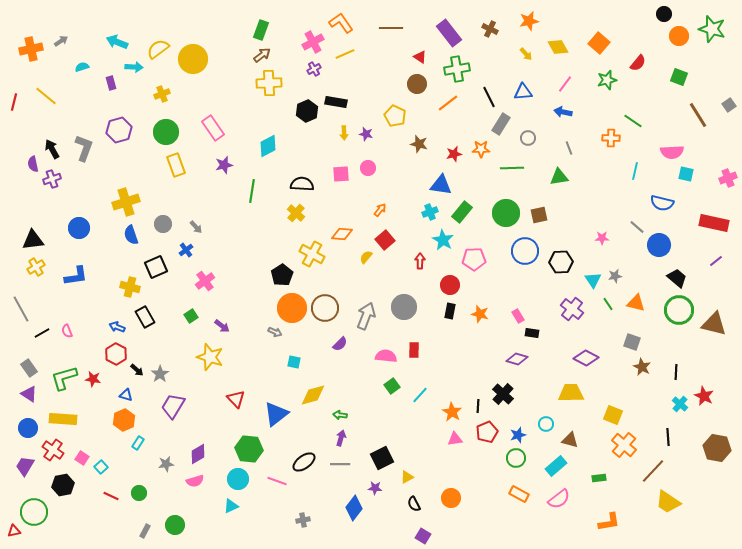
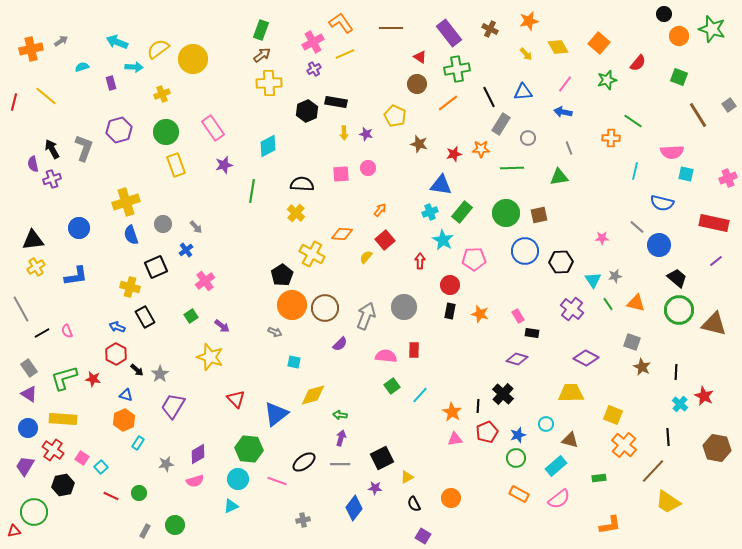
orange circle at (292, 308): moved 3 px up
orange L-shape at (609, 522): moved 1 px right, 3 px down
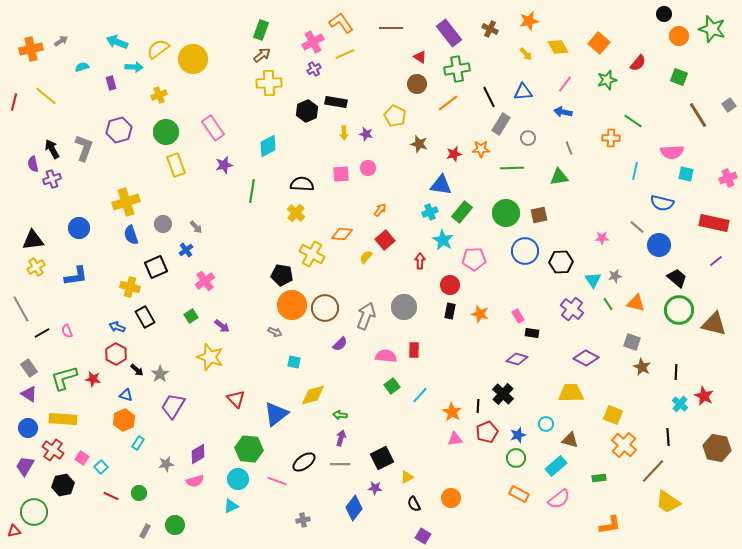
yellow cross at (162, 94): moved 3 px left, 1 px down
black pentagon at (282, 275): rotated 30 degrees counterclockwise
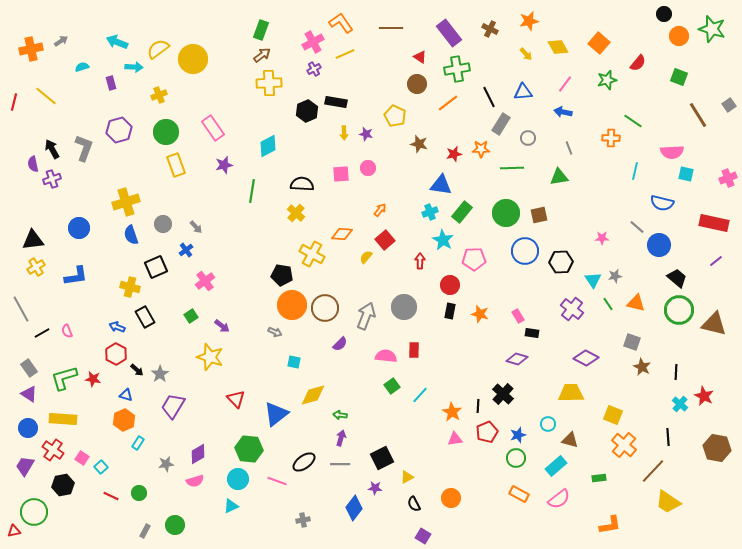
cyan circle at (546, 424): moved 2 px right
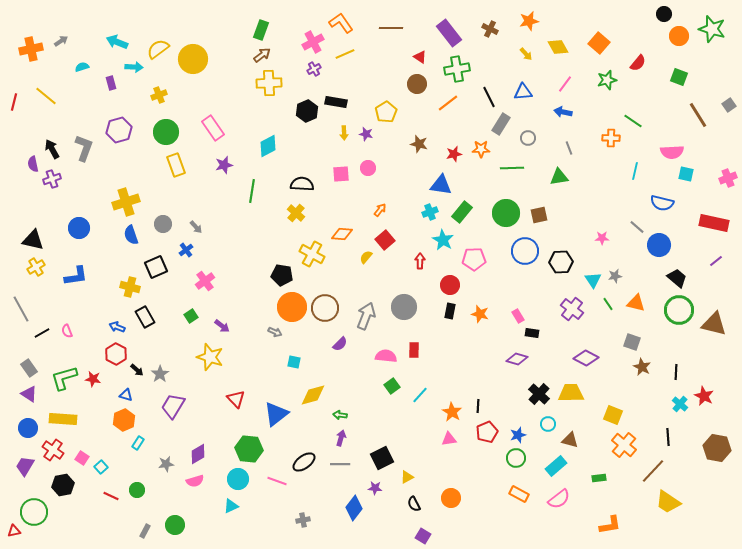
yellow pentagon at (395, 116): moved 9 px left, 4 px up; rotated 15 degrees clockwise
black triangle at (33, 240): rotated 20 degrees clockwise
orange circle at (292, 305): moved 2 px down
black cross at (503, 394): moved 36 px right
pink triangle at (455, 439): moved 6 px left
green circle at (139, 493): moved 2 px left, 3 px up
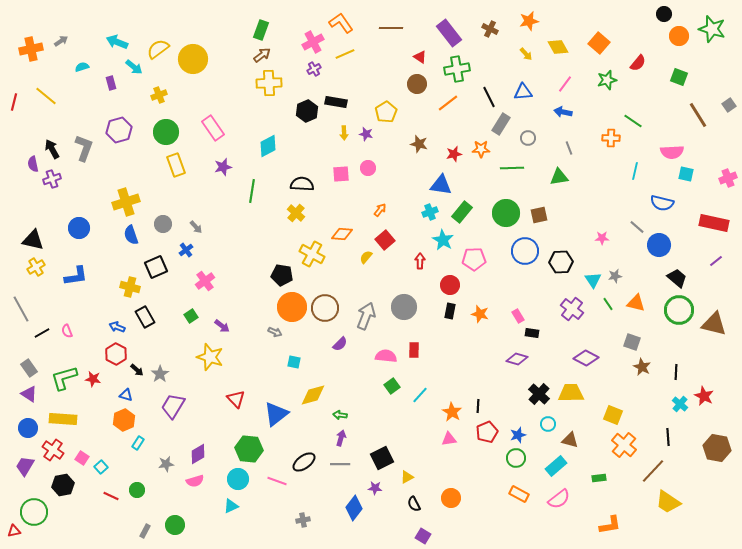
cyan arrow at (134, 67): rotated 36 degrees clockwise
purple star at (224, 165): moved 1 px left, 2 px down
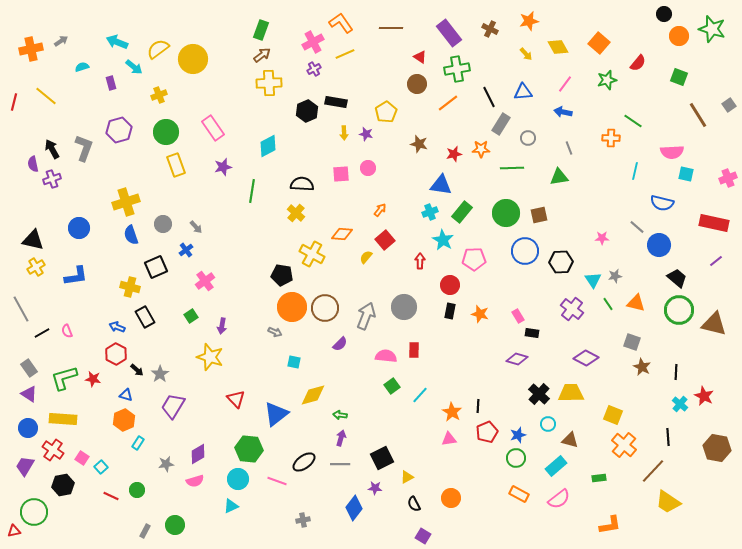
purple arrow at (222, 326): rotated 63 degrees clockwise
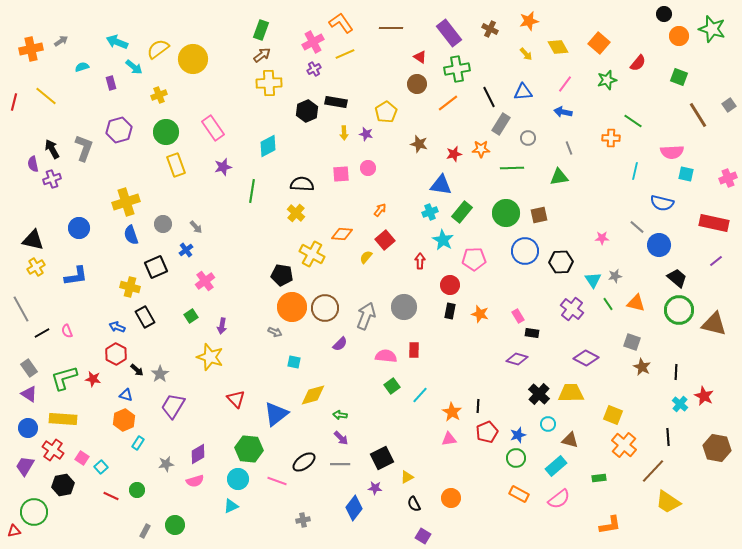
purple arrow at (341, 438): rotated 119 degrees clockwise
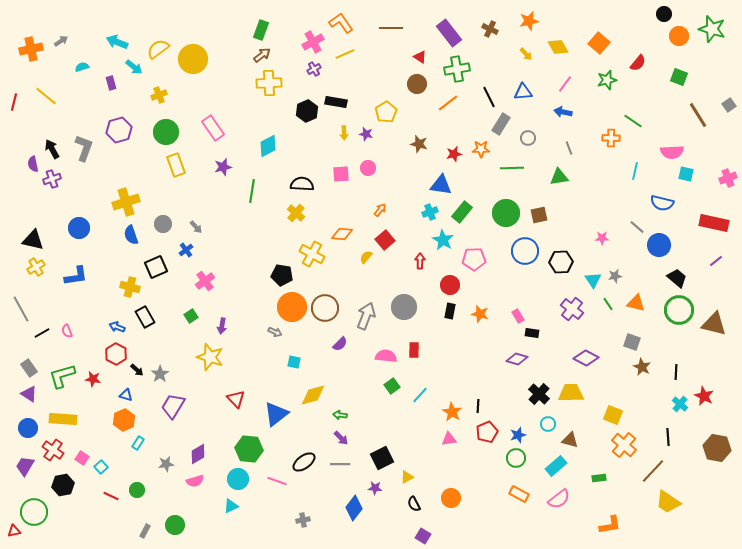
green L-shape at (64, 378): moved 2 px left, 2 px up
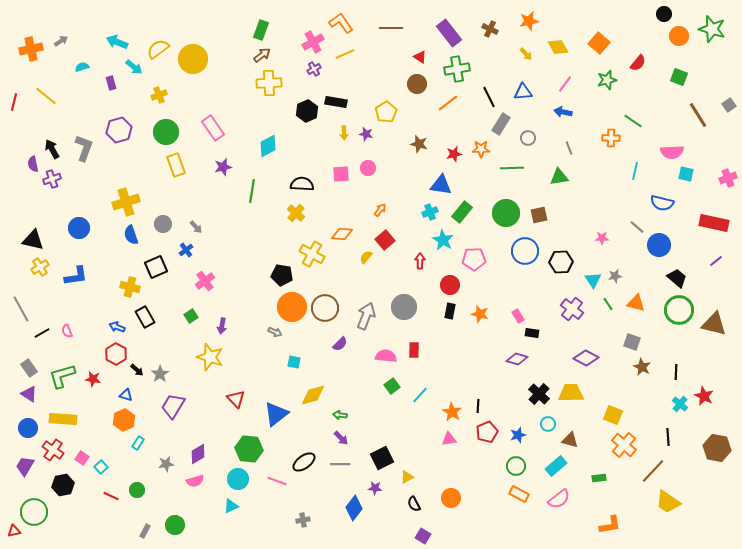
yellow cross at (36, 267): moved 4 px right
green circle at (516, 458): moved 8 px down
